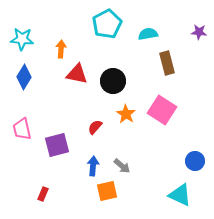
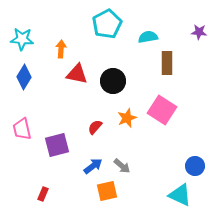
cyan semicircle: moved 3 px down
brown rectangle: rotated 15 degrees clockwise
orange star: moved 1 px right, 4 px down; rotated 18 degrees clockwise
blue circle: moved 5 px down
blue arrow: rotated 48 degrees clockwise
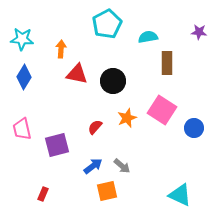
blue circle: moved 1 px left, 38 px up
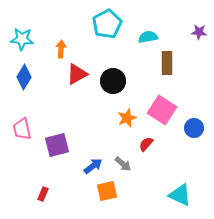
red triangle: rotated 40 degrees counterclockwise
red semicircle: moved 51 px right, 17 px down
gray arrow: moved 1 px right, 2 px up
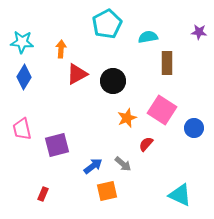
cyan star: moved 3 px down
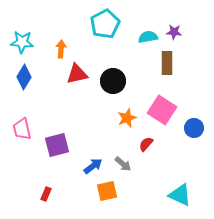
cyan pentagon: moved 2 px left
purple star: moved 25 px left
red triangle: rotated 15 degrees clockwise
red rectangle: moved 3 px right
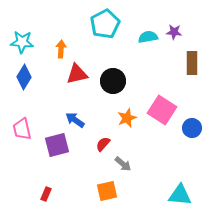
brown rectangle: moved 25 px right
blue circle: moved 2 px left
red semicircle: moved 43 px left
blue arrow: moved 18 px left, 46 px up; rotated 108 degrees counterclockwise
cyan triangle: rotated 20 degrees counterclockwise
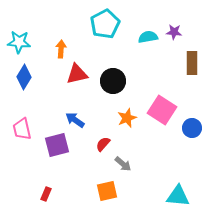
cyan star: moved 3 px left
cyan triangle: moved 2 px left, 1 px down
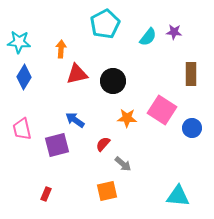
cyan semicircle: rotated 138 degrees clockwise
brown rectangle: moved 1 px left, 11 px down
orange star: rotated 24 degrees clockwise
